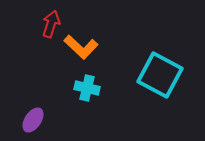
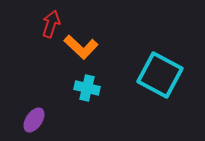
purple ellipse: moved 1 px right
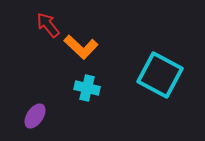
red arrow: moved 3 px left, 1 px down; rotated 56 degrees counterclockwise
purple ellipse: moved 1 px right, 4 px up
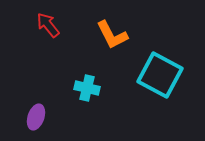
orange L-shape: moved 31 px right, 12 px up; rotated 20 degrees clockwise
purple ellipse: moved 1 px right, 1 px down; rotated 15 degrees counterclockwise
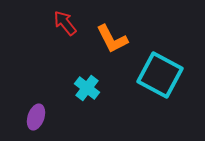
red arrow: moved 17 px right, 2 px up
orange L-shape: moved 4 px down
cyan cross: rotated 25 degrees clockwise
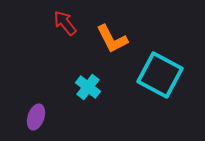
cyan cross: moved 1 px right, 1 px up
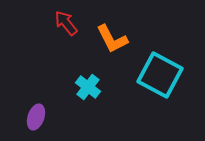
red arrow: moved 1 px right
